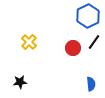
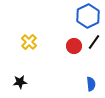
red circle: moved 1 px right, 2 px up
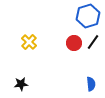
blue hexagon: rotated 10 degrees clockwise
black line: moved 1 px left
red circle: moved 3 px up
black star: moved 1 px right, 2 px down
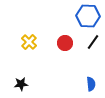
blue hexagon: rotated 20 degrees clockwise
red circle: moved 9 px left
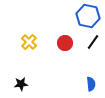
blue hexagon: rotated 10 degrees clockwise
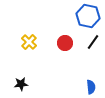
blue semicircle: moved 3 px down
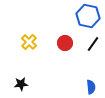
black line: moved 2 px down
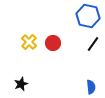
red circle: moved 12 px left
black star: rotated 16 degrees counterclockwise
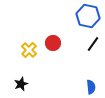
yellow cross: moved 8 px down
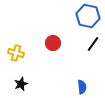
yellow cross: moved 13 px left, 3 px down; rotated 28 degrees counterclockwise
blue semicircle: moved 9 px left
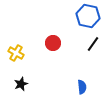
yellow cross: rotated 14 degrees clockwise
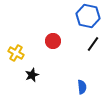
red circle: moved 2 px up
black star: moved 11 px right, 9 px up
